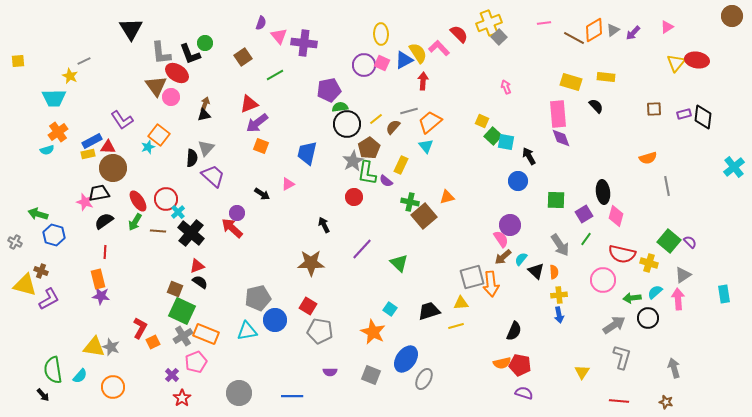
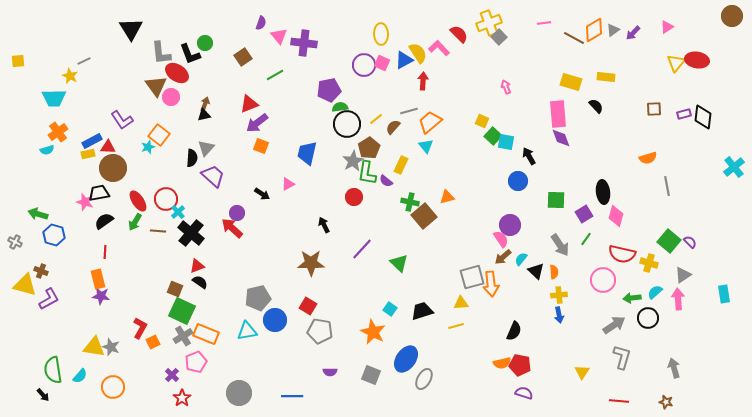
black trapezoid at (429, 311): moved 7 px left
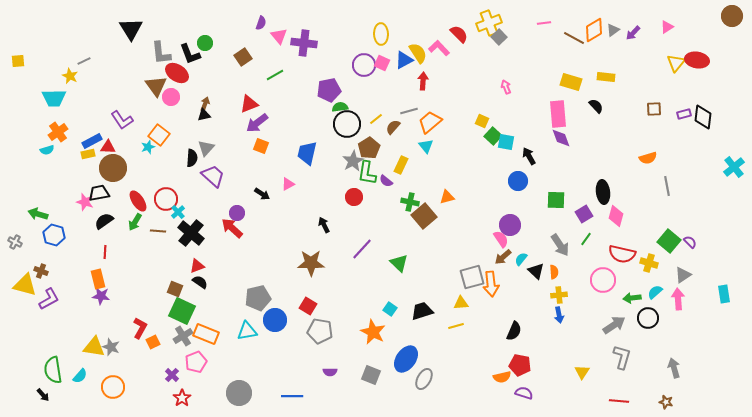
orange semicircle at (502, 363): moved 14 px down
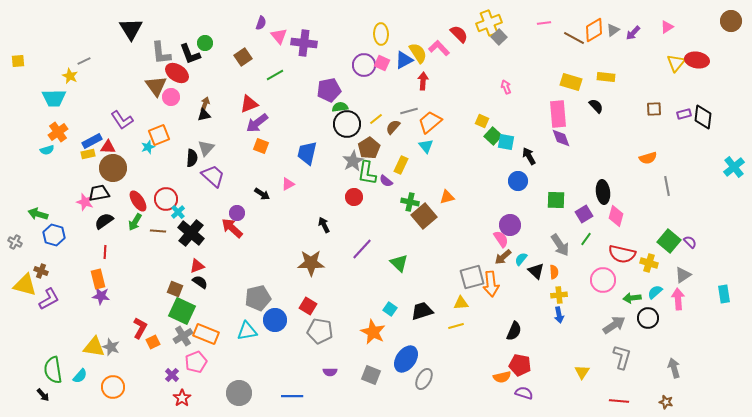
brown circle at (732, 16): moved 1 px left, 5 px down
orange square at (159, 135): rotated 30 degrees clockwise
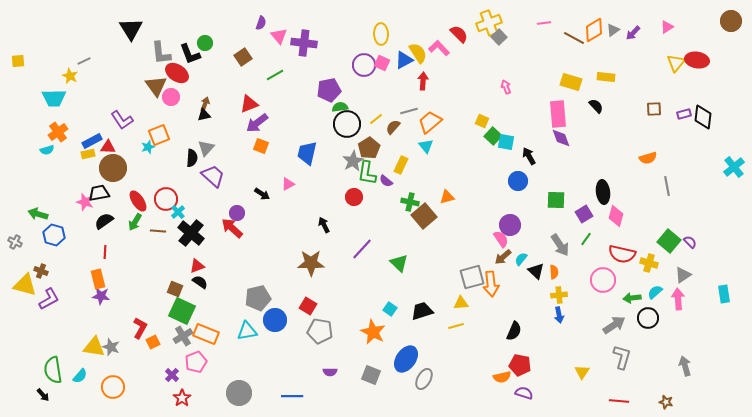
gray arrow at (674, 368): moved 11 px right, 2 px up
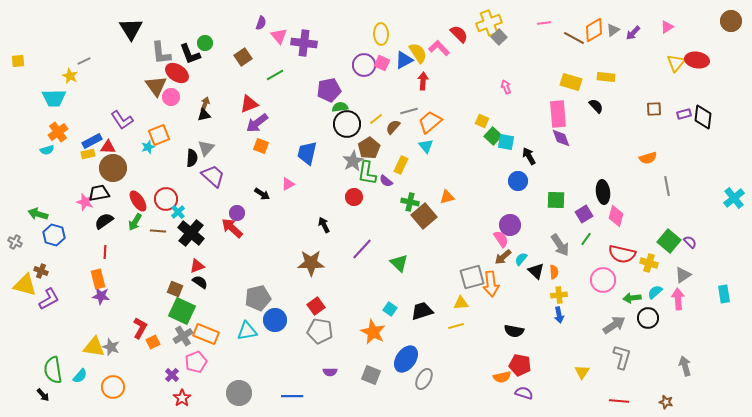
cyan cross at (734, 167): moved 31 px down
red square at (308, 306): moved 8 px right; rotated 24 degrees clockwise
black semicircle at (514, 331): rotated 78 degrees clockwise
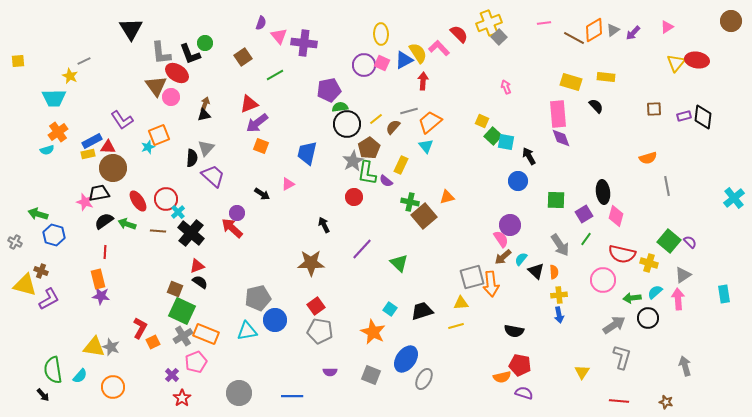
purple rectangle at (684, 114): moved 2 px down
green arrow at (135, 222): moved 8 px left, 2 px down; rotated 78 degrees clockwise
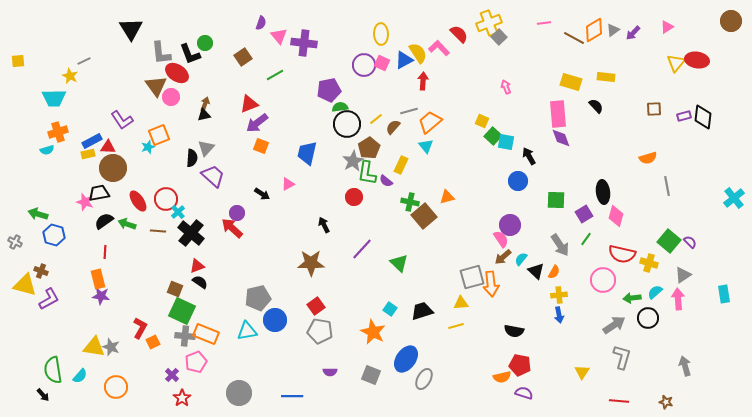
orange cross at (58, 132): rotated 18 degrees clockwise
orange semicircle at (554, 272): rotated 32 degrees clockwise
gray cross at (183, 336): moved 2 px right; rotated 36 degrees clockwise
orange circle at (113, 387): moved 3 px right
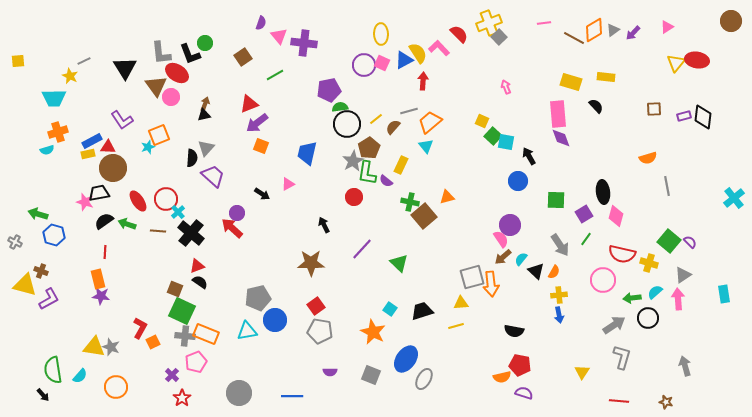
black triangle at (131, 29): moved 6 px left, 39 px down
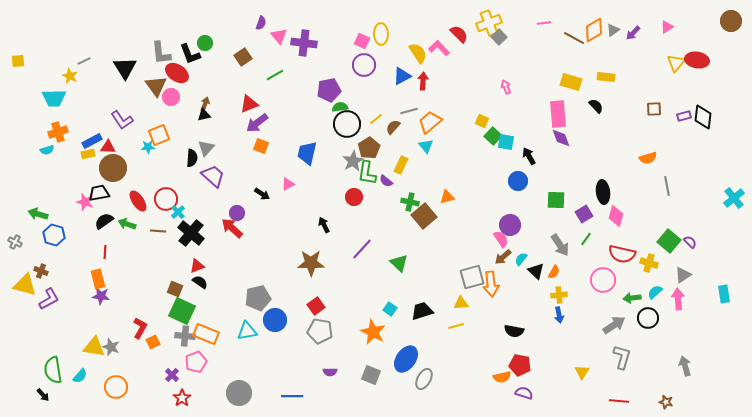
blue triangle at (404, 60): moved 2 px left, 16 px down
pink square at (382, 63): moved 20 px left, 22 px up
cyan star at (148, 147): rotated 16 degrees clockwise
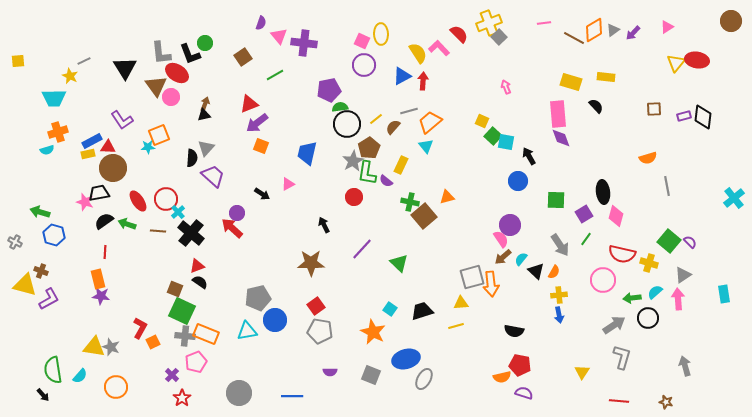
green arrow at (38, 214): moved 2 px right, 2 px up
blue ellipse at (406, 359): rotated 40 degrees clockwise
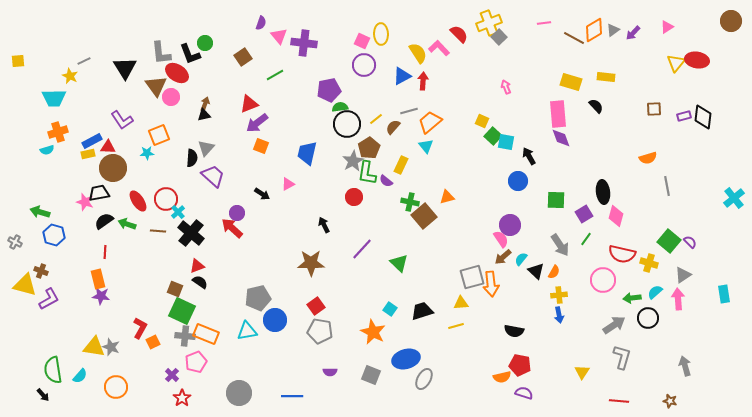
cyan star at (148, 147): moved 1 px left, 6 px down
brown star at (666, 402): moved 4 px right, 1 px up
